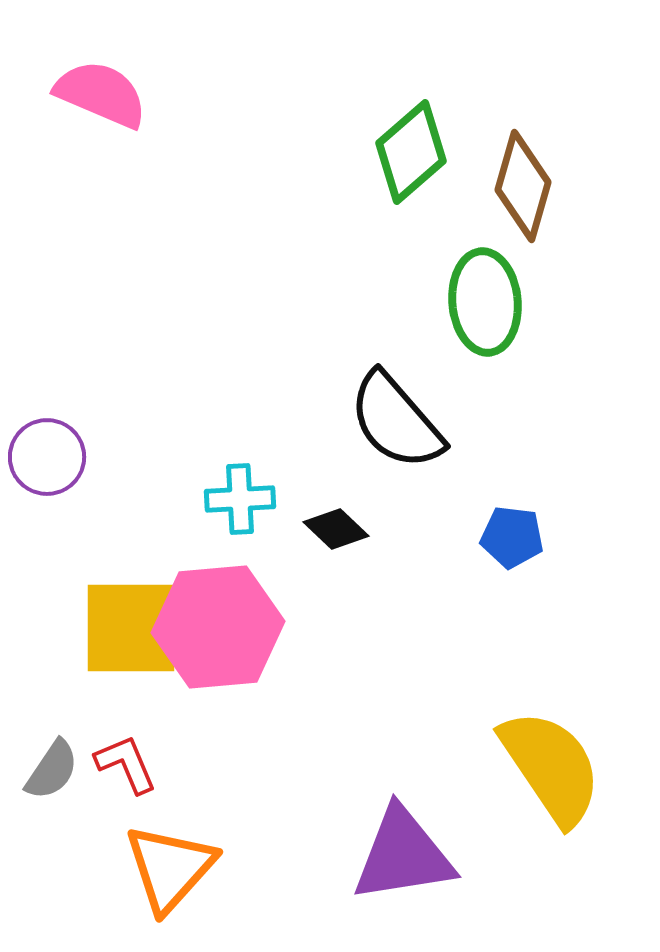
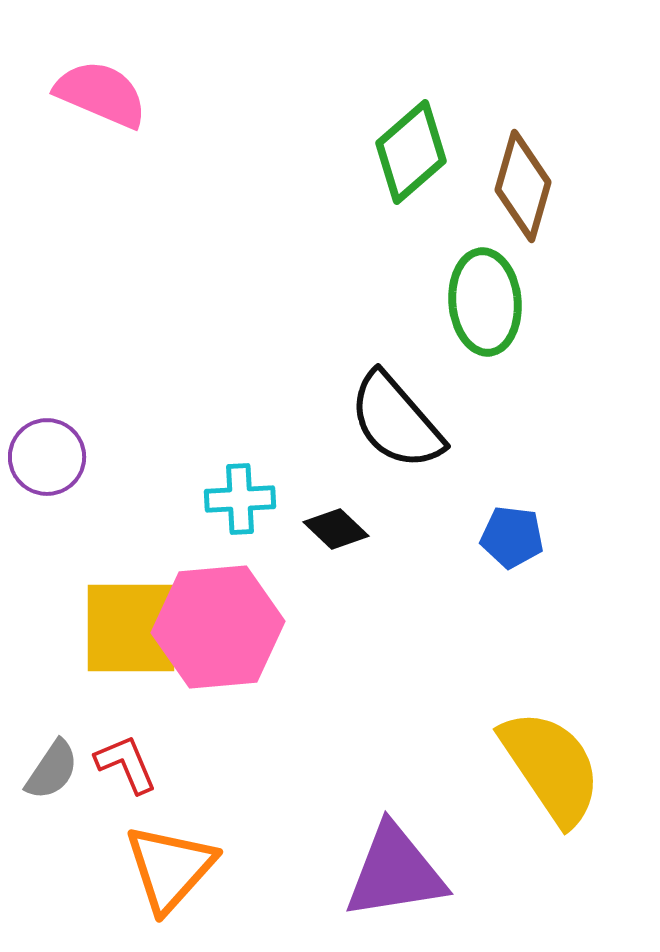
purple triangle: moved 8 px left, 17 px down
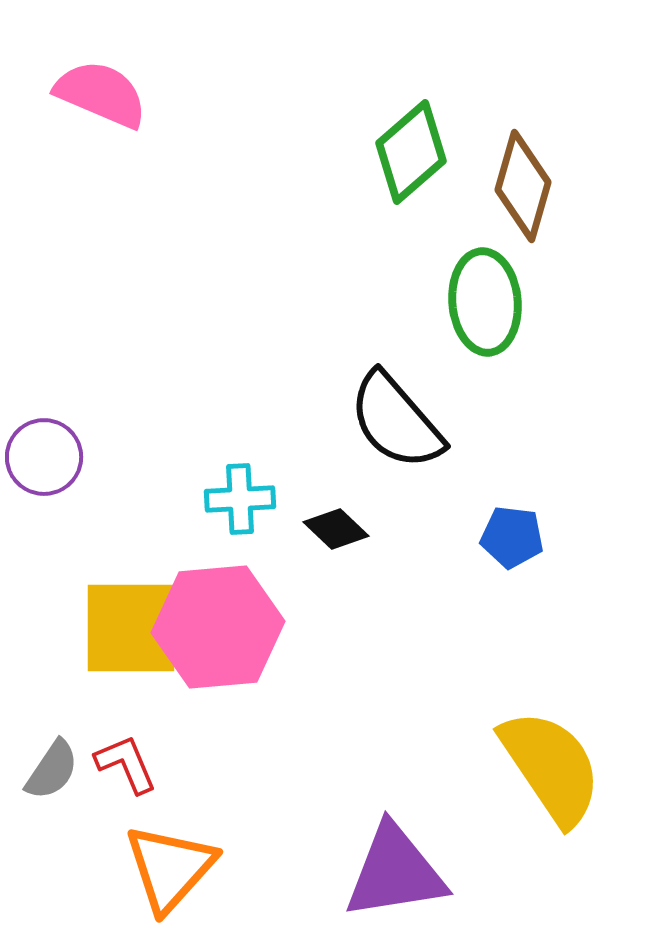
purple circle: moved 3 px left
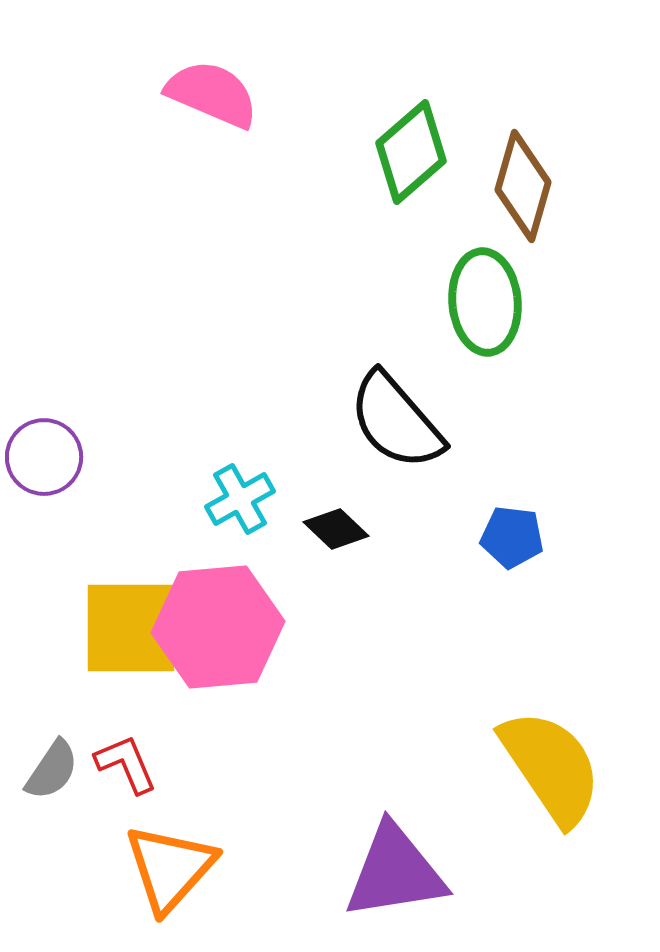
pink semicircle: moved 111 px right
cyan cross: rotated 26 degrees counterclockwise
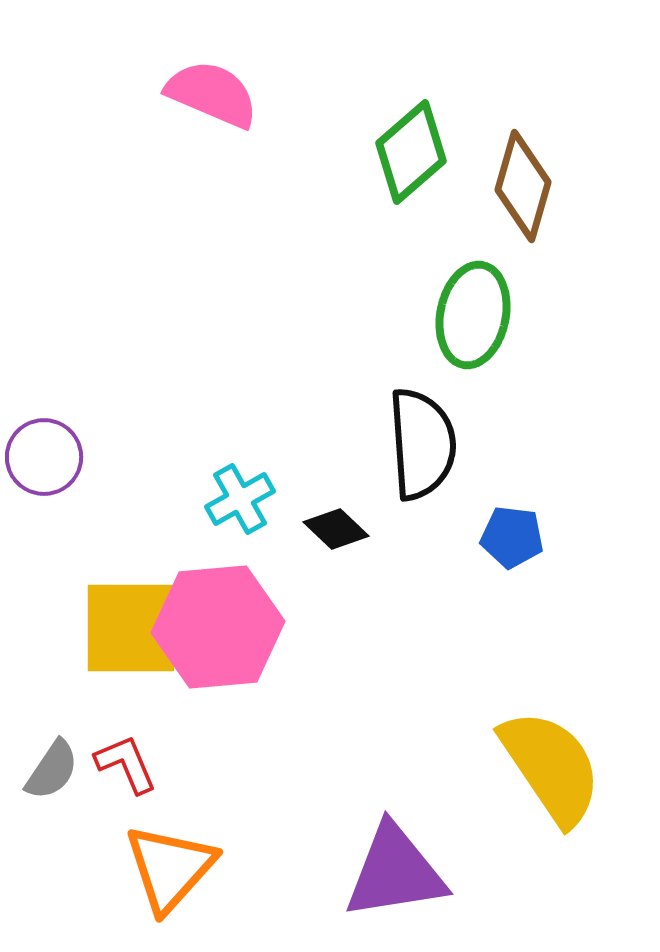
green ellipse: moved 12 px left, 13 px down; rotated 16 degrees clockwise
black semicircle: moved 26 px right, 23 px down; rotated 143 degrees counterclockwise
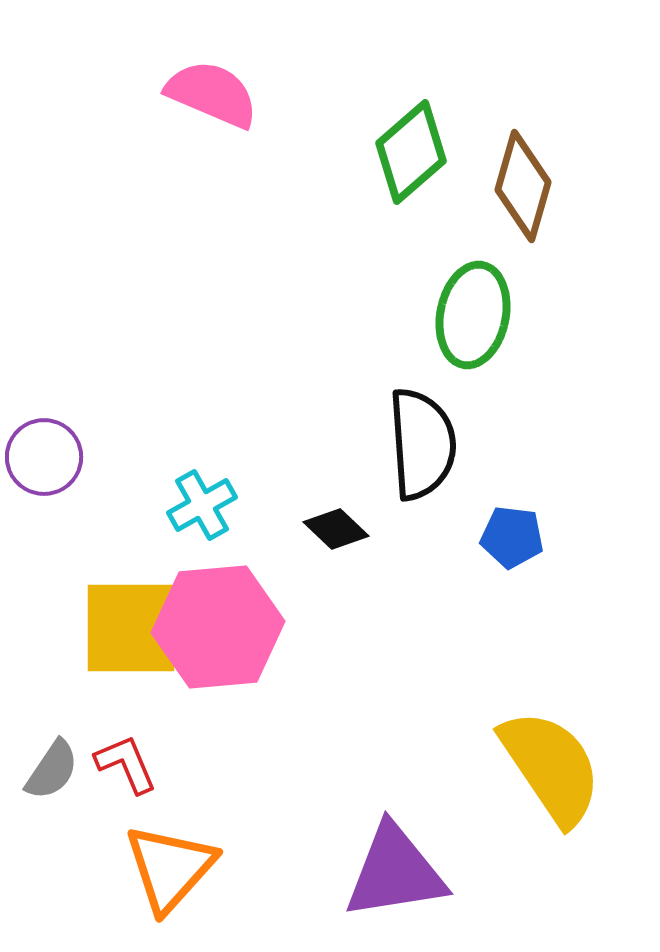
cyan cross: moved 38 px left, 6 px down
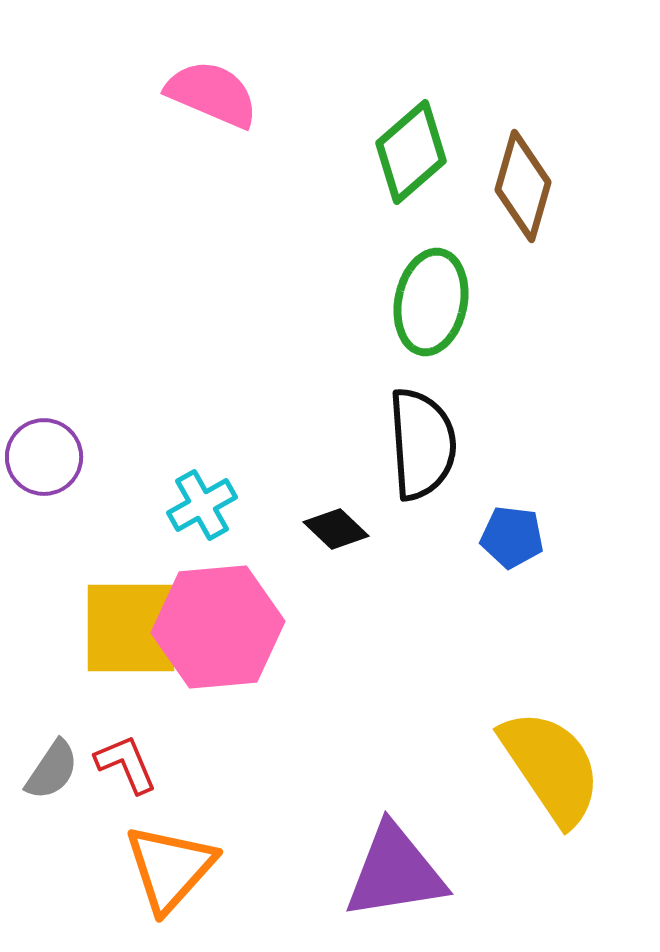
green ellipse: moved 42 px left, 13 px up
